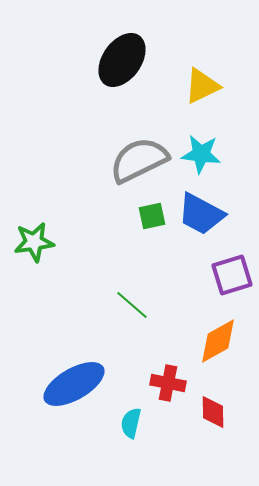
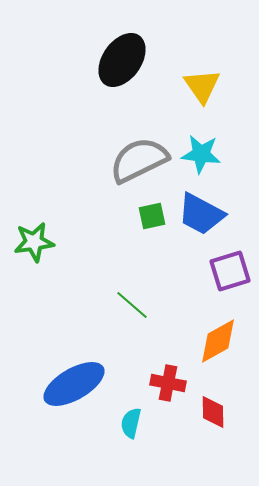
yellow triangle: rotated 39 degrees counterclockwise
purple square: moved 2 px left, 4 px up
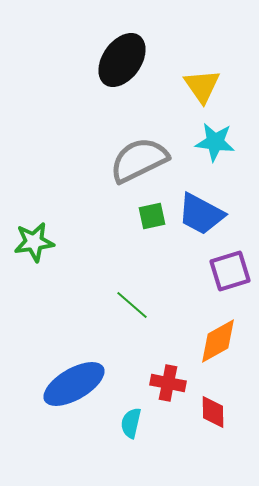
cyan star: moved 14 px right, 12 px up
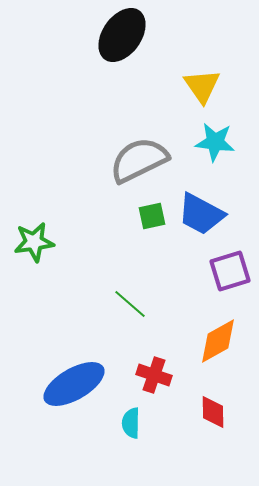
black ellipse: moved 25 px up
green line: moved 2 px left, 1 px up
red cross: moved 14 px left, 8 px up; rotated 8 degrees clockwise
cyan semicircle: rotated 12 degrees counterclockwise
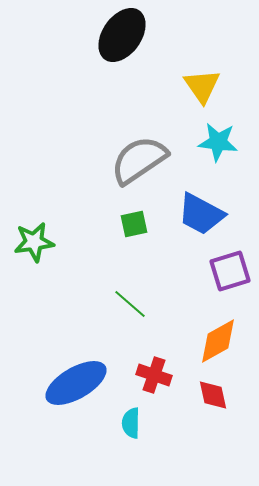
cyan star: moved 3 px right
gray semicircle: rotated 8 degrees counterclockwise
green square: moved 18 px left, 8 px down
blue ellipse: moved 2 px right, 1 px up
red diamond: moved 17 px up; rotated 12 degrees counterclockwise
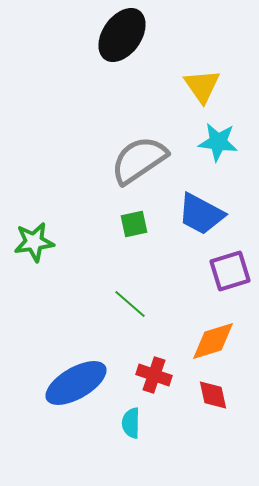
orange diamond: moved 5 px left; rotated 12 degrees clockwise
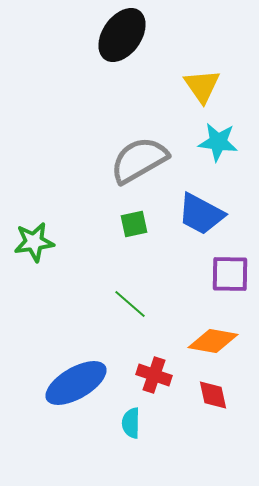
gray semicircle: rotated 4 degrees clockwise
purple square: moved 3 px down; rotated 18 degrees clockwise
orange diamond: rotated 27 degrees clockwise
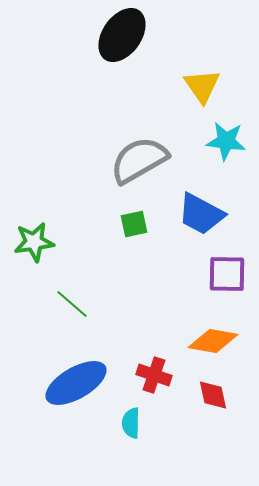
cyan star: moved 8 px right, 1 px up
purple square: moved 3 px left
green line: moved 58 px left
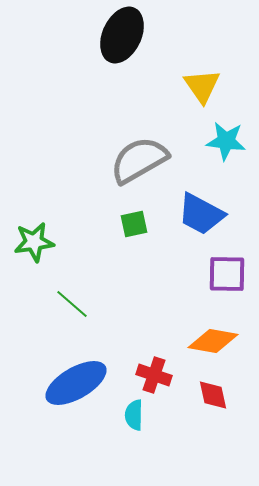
black ellipse: rotated 10 degrees counterclockwise
cyan semicircle: moved 3 px right, 8 px up
